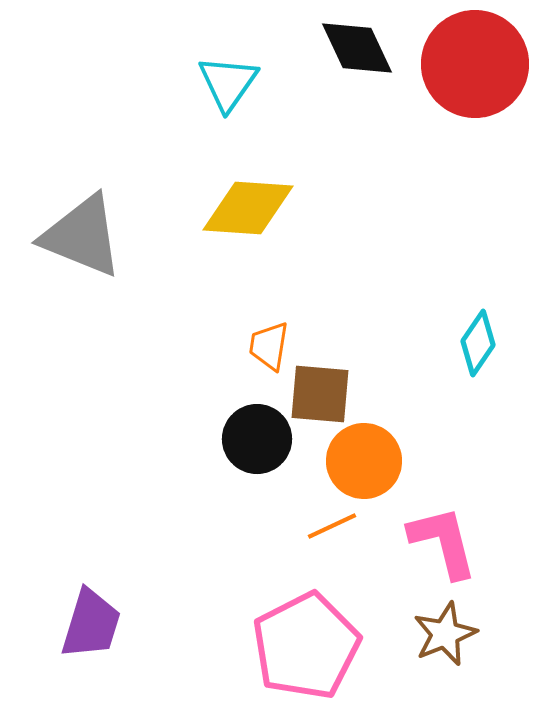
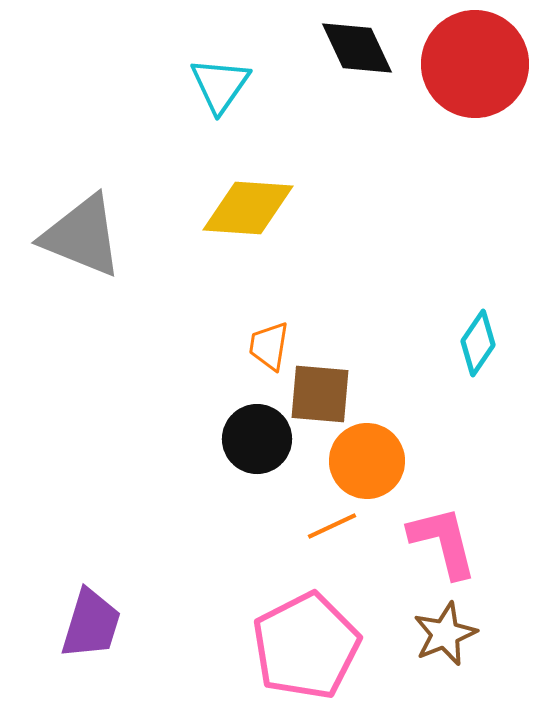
cyan triangle: moved 8 px left, 2 px down
orange circle: moved 3 px right
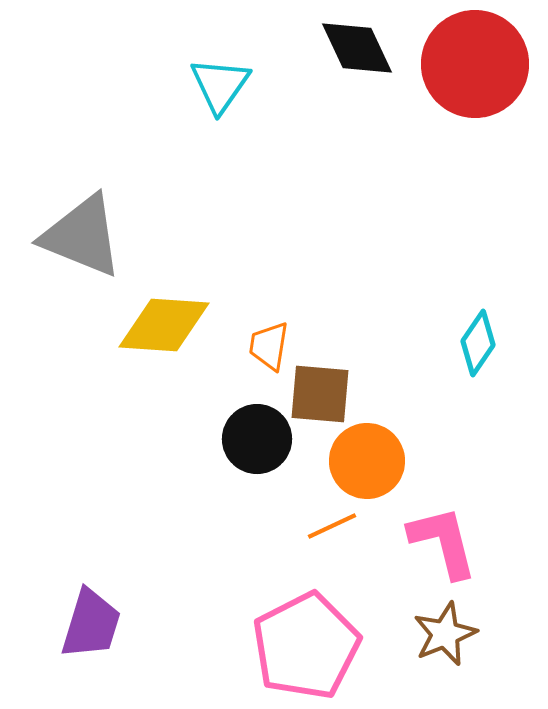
yellow diamond: moved 84 px left, 117 px down
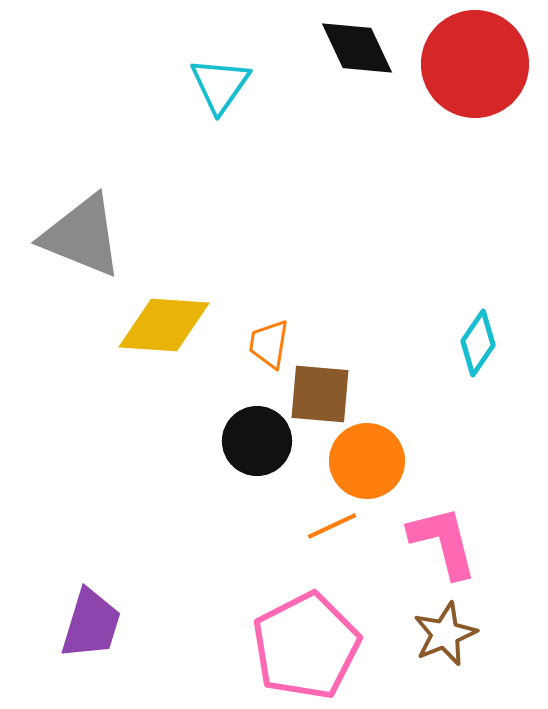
orange trapezoid: moved 2 px up
black circle: moved 2 px down
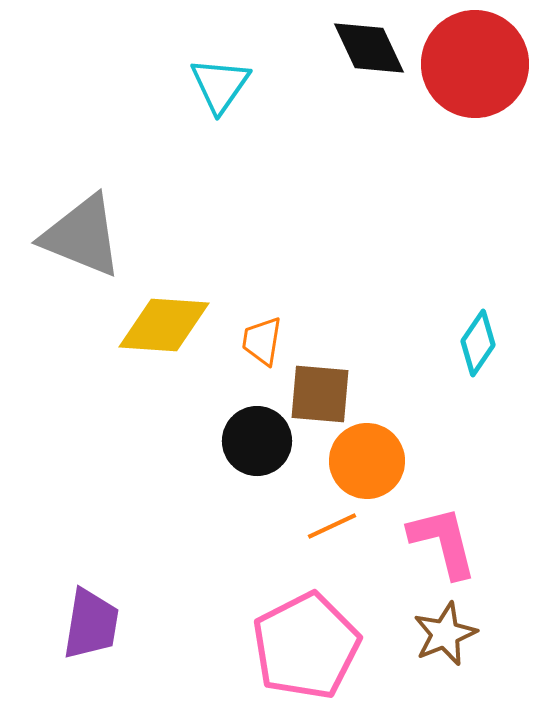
black diamond: moved 12 px right
orange trapezoid: moved 7 px left, 3 px up
purple trapezoid: rotated 8 degrees counterclockwise
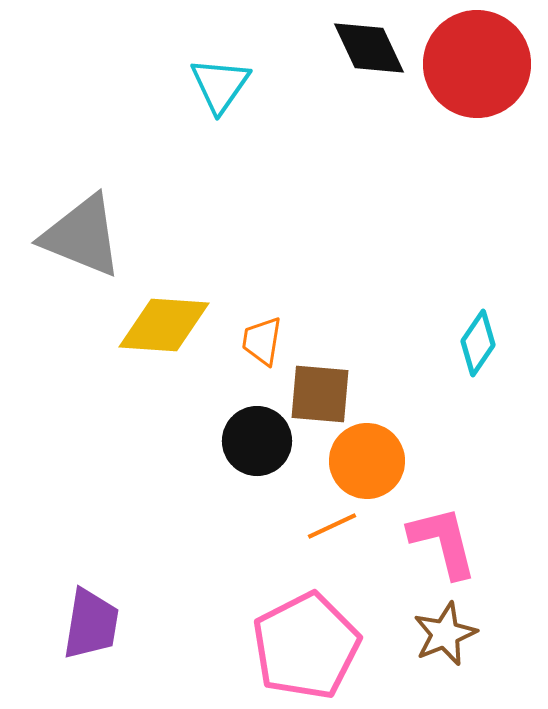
red circle: moved 2 px right
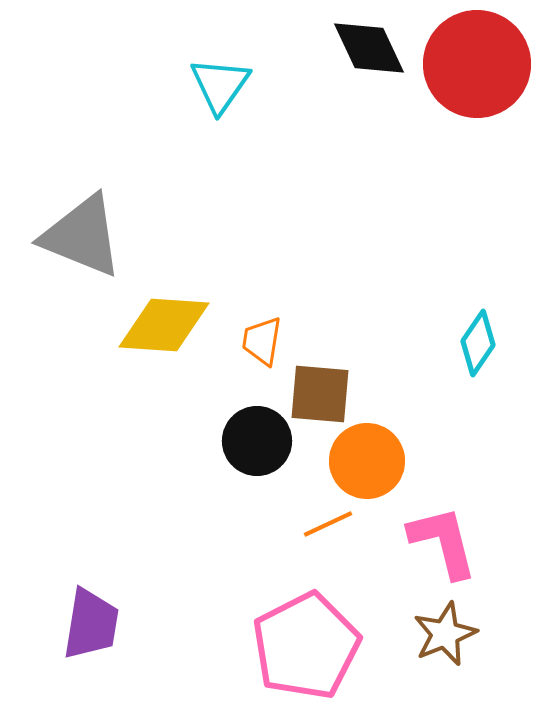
orange line: moved 4 px left, 2 px up
